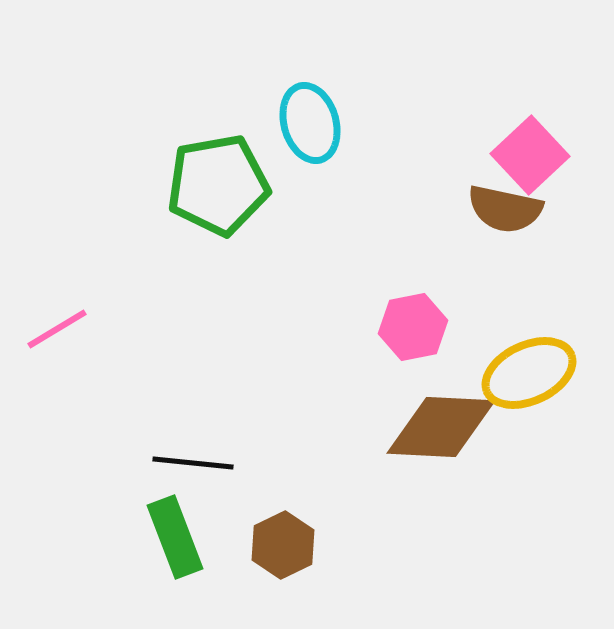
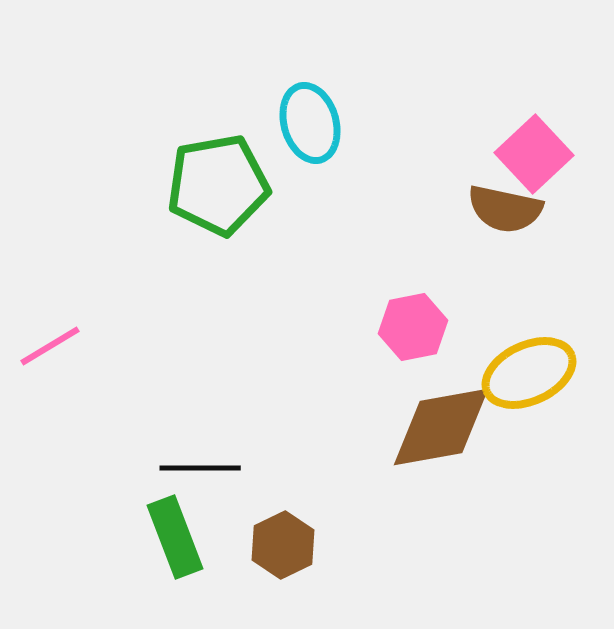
pink square: moved 4 px right, 1 px up
pink line: moved 7 px left, 17 px down
brown diamond: rotated 13 degrees counterclockwise
black line: moved 7 px right, 5 px down; rotated 6 degrees counterclockwise
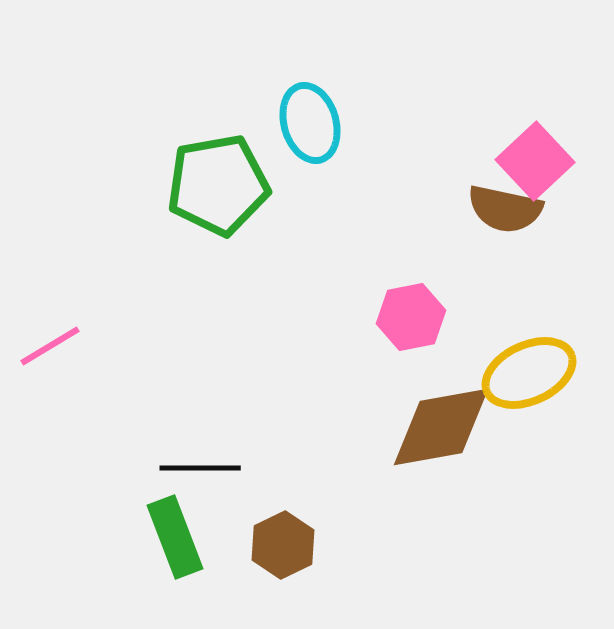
pink square: moved 1 px right, 7 px down
pink hexagon: moved 2 px left, 10 px up
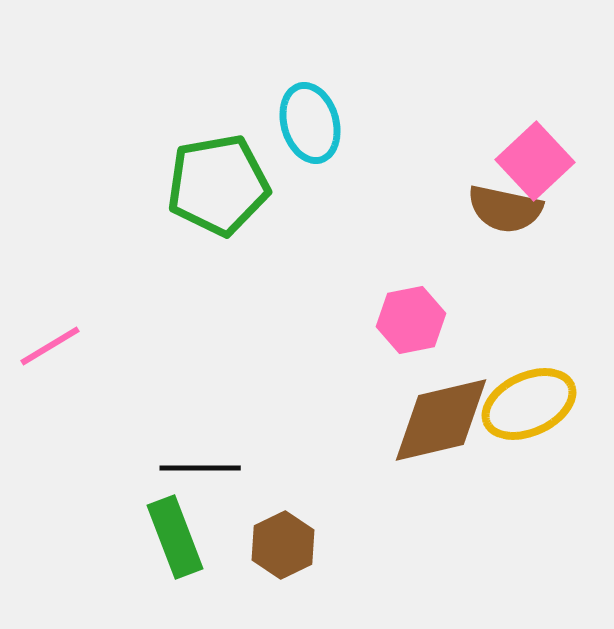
pink hexagon: moved 3 px down
yellow ellipse: moved 31 px down
brown diamond: moved 7 px up; rotated 3 degrees counterclockwise
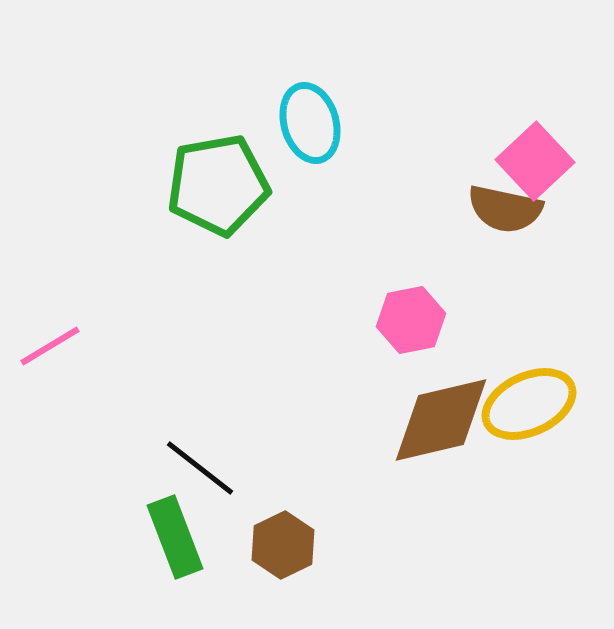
black line: rotated 38 degrees clockwise
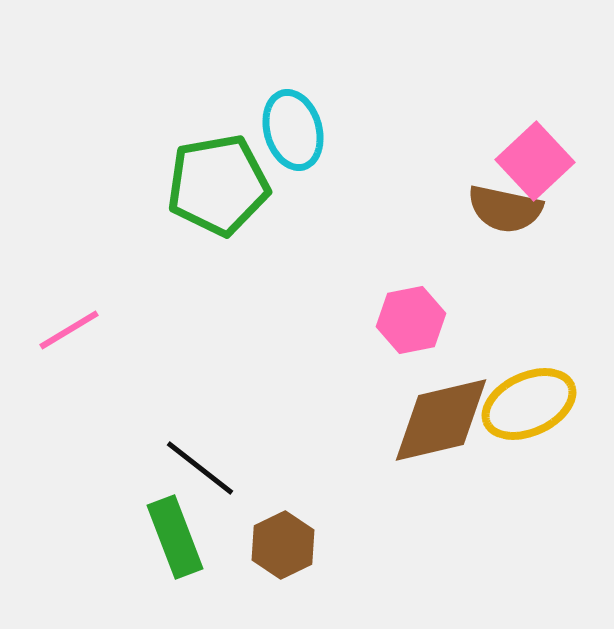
cyan ellipse: moved 17 px left, 7 px down
pink line: moved 19 px right, 16 px up
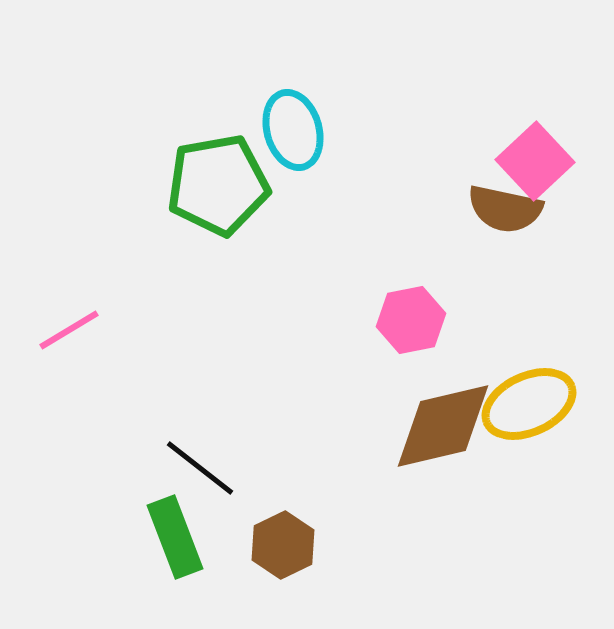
brown diamond: moved 2 px right, 6 px down
